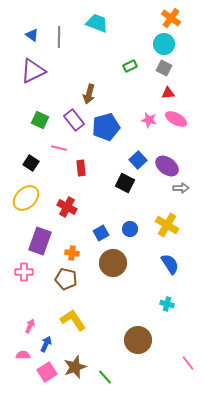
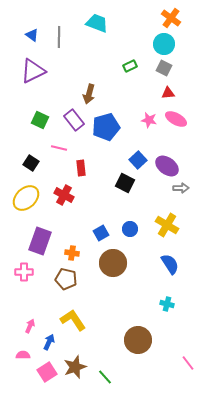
red cross at (67, 207): moved 3 px left, 12 px up
blue arrow at (46, 344): moved 3 px right, 2 px up
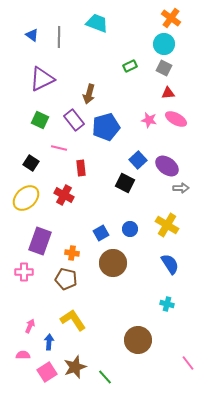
purple triangle at (33, 71): moved 9 px right, 8 px down
blue arrow at (49, 342): rotated 21 degrees counterclockwise
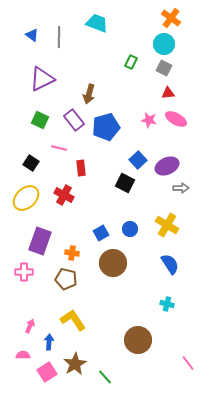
green rectangle at (130, 66): moved 1 px right, 4 px up; rotated 40 degrees counterclockwise
purple ellipse at (167, 166): rotated 60 degrees counterclockwise
brown star at (75, 367): moved 3 px up; rotated 10 degrees counterclockwise
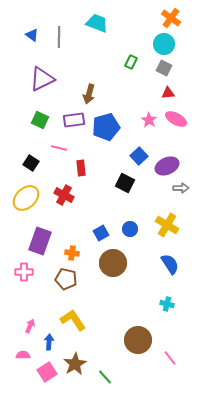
purple rectangle at (74, 120): rotated 60 degrees counterclockwise
pink star at (149, 120): rotated 21 degrees clockwise
blue square at (138, 160): moved 1 px right, 4 px up
pink line at (188, 363): moved 18 px left, 5 px up
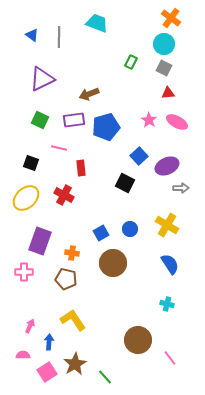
brown arrow at (89, 94): rotated 54 degrees clockwise
pink ellipse at (176, 119): moved 1 px right, 3 px down
black square at (31, 163): rotated 14 degrees counterclockwise
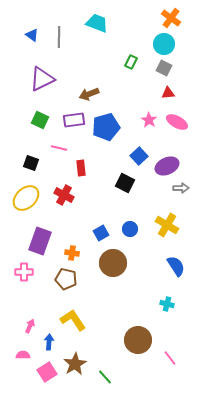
blue semicircle at (170, 264): moved 6 px right, 2 px down
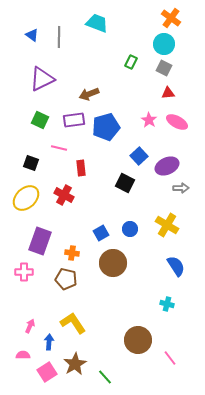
yellow L-shape at (73, 320): moved 3 px down
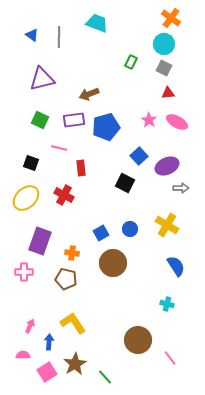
purple triangle at (42, 79): rotated 12 degrees clockwise
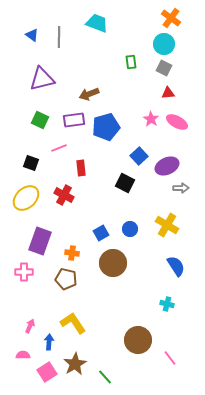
green rectangle at (131, 62): rotated 32 degrees counterclockwise
pink star at (149, 120): moved 2 px right, 1 px up
pink line at (59, 148): rotated 35 degrees counterclockwise
